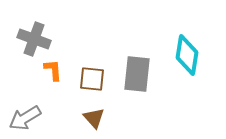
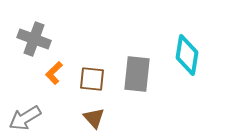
orange L-shape: moved 1 px right, 3 px down; rotated 130 degrees counterclockwise
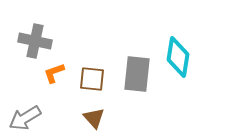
gray cross: moved 1 px right, 2 px down; rotated 8 degrees counterclockwise
cyan diamond: moved 9 px left, 2 px down
orange L-shape: rotated 25 degrees clockwise
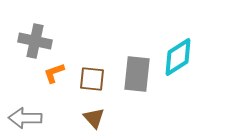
cyan diamond: rotated 48 degrees clockwise
gray arrow: rotated 32 degrees clockwise
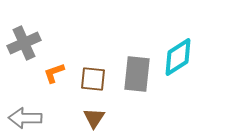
gray cross: moved 11 px left, 2 px down; rotated 36 degrees counterclockwise
brown square: moved 1 px right
brown triangle: rotated 15 degrees clockwise
